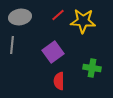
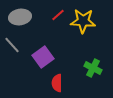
gray line: rotated 48 degrees counterclockwise
purple square: moved 10 px left, 5 px down
green cross: moved 1 px right; rotated 18 degrees clockwise
red semicircle: moved 2 px left, 2 px down
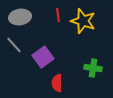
red line: rotated 56 degrees counterclockwise
yellow star: rotated 15 degrees clockwise
gray line: moved 2 px right
green cross: rotated 18 degrees counterclockwise
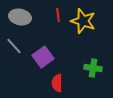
gray ellipse: rotated 20 degrees clockwise
gray line: moved 1 px down
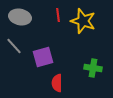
purple square: rotated 20 degrees clockwise
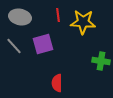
yellow star: moved 1 px down; rotated 15 degrees counterclockwise
purple square: moved 13 px up
green cross: moved 8 px right, 7 px up
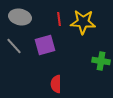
red line: moved 1 px right, 4 px down
purple square: moved 2 px right, 1 px down
red semicircle: moved 1 px left, 1 px down
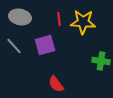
red semicircle: rotated 36 degrees counterclockwise
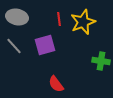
gray ellipse: moved 3 px left
yellow star: rotated 25 degrees counterclockwise
